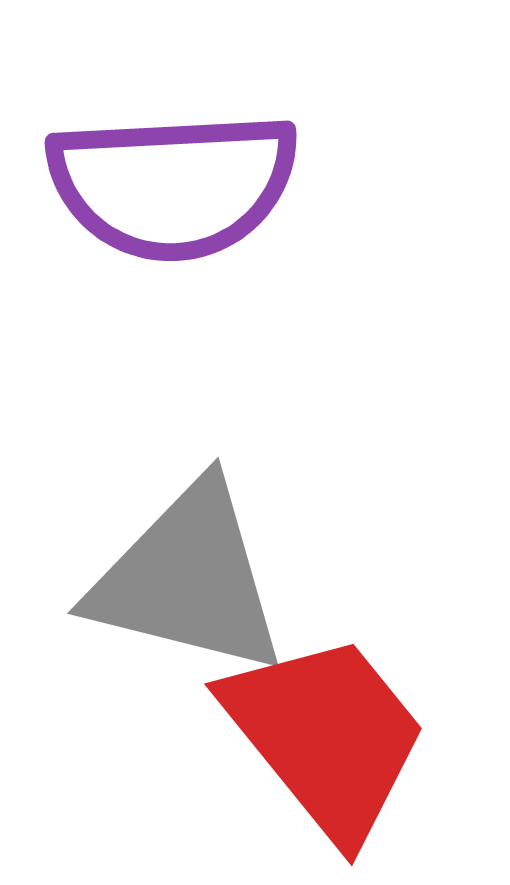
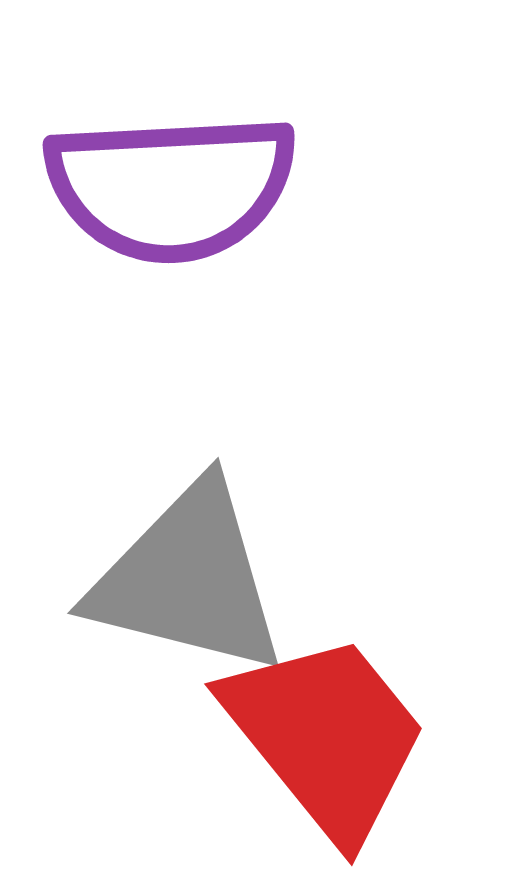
purple semicircle: moved 2 px left, 2 px down
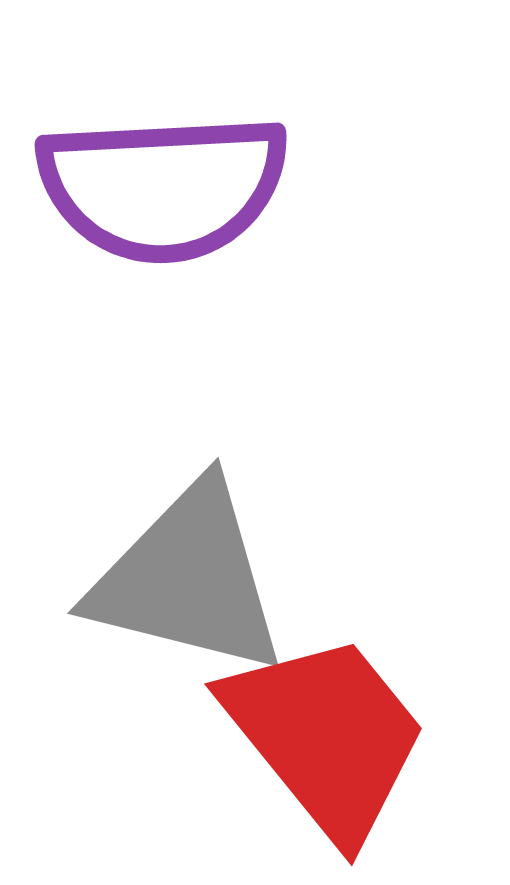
purple semicircle: moved 8 px left
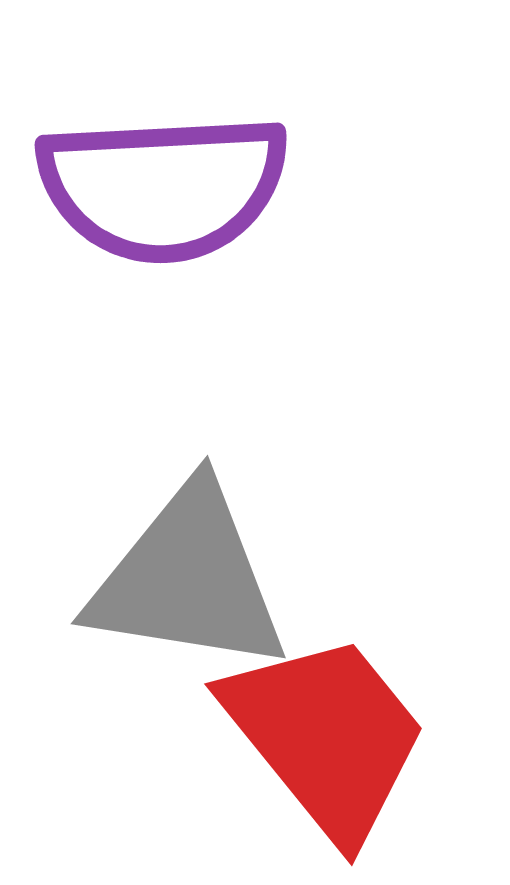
gray triangle: rotated 5 degrees counterclockwise
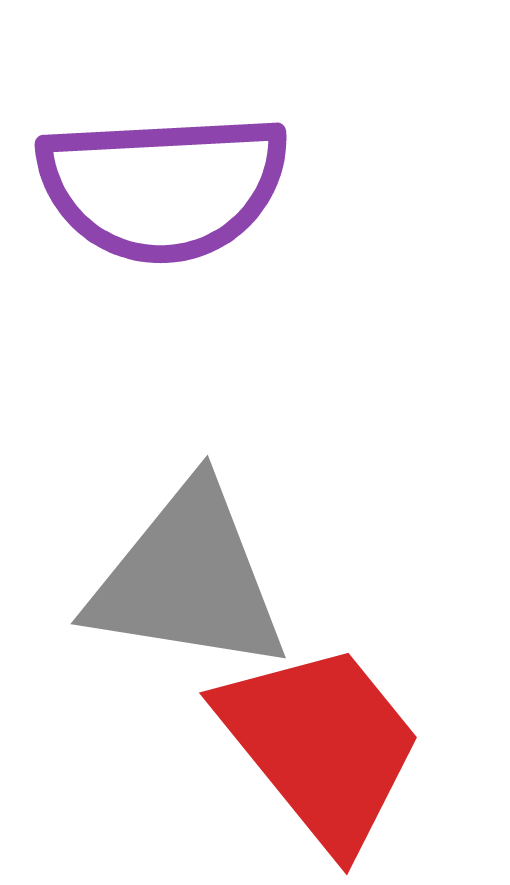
red trapezoid: moved 5 px left, 9 px down
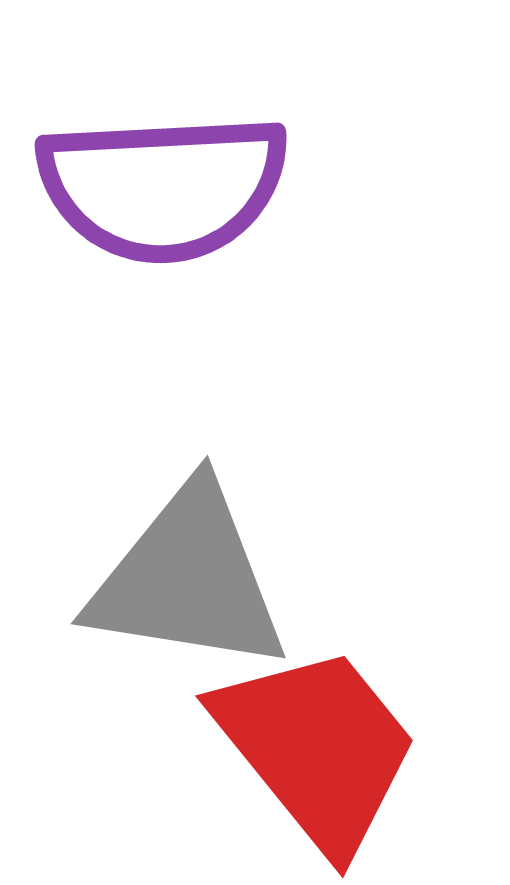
red trapezoid: moved 4 px left, 3 px down
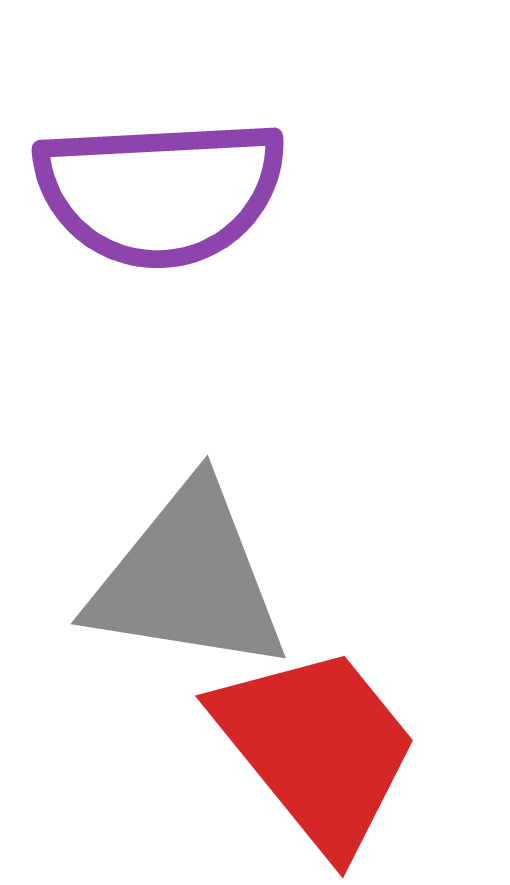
purple semicircle: moved 3 px left, 5 px down
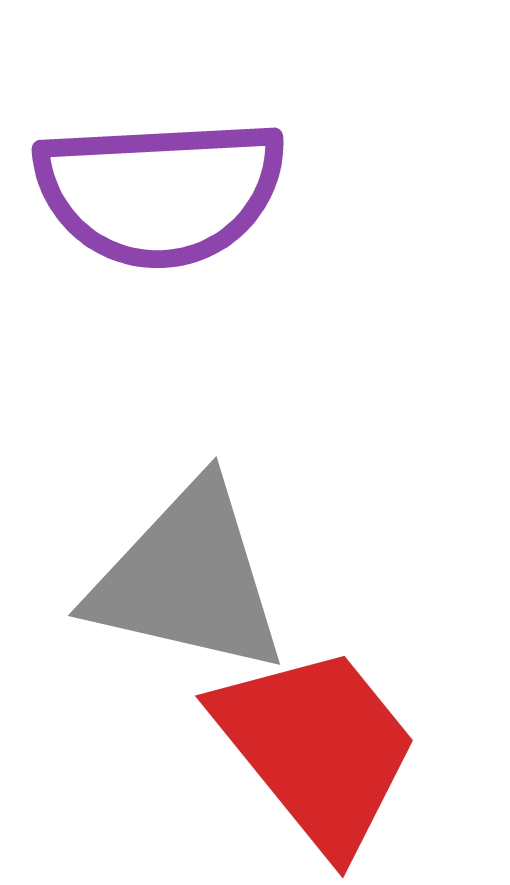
gray triangle: rotated 4 degrees clockwise
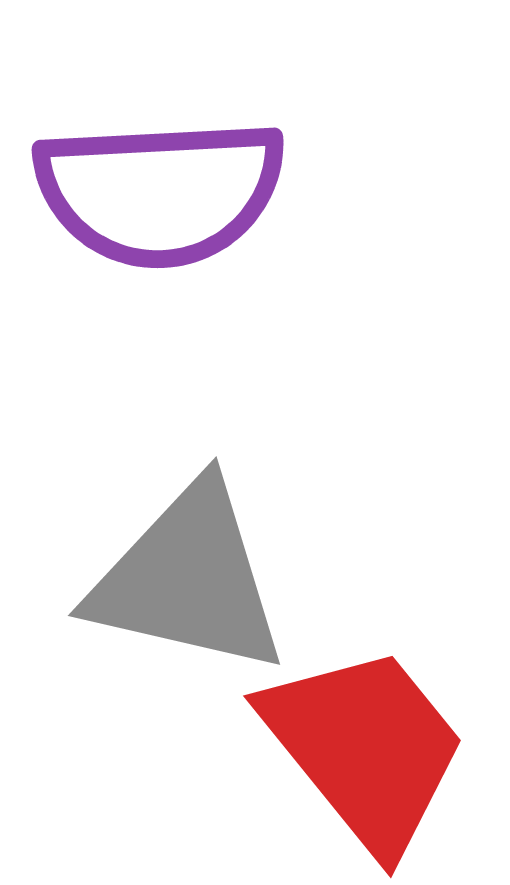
red trapezoid: moved 48 px right
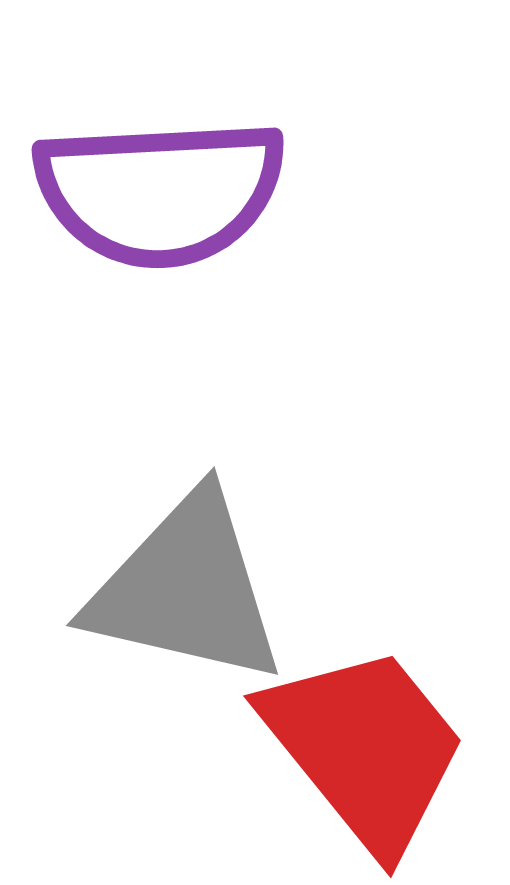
gray triangle: moved 2 px left, 10 px down
